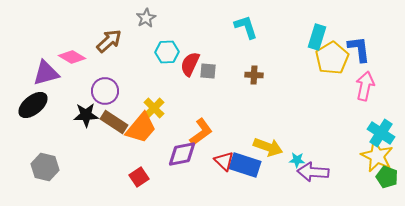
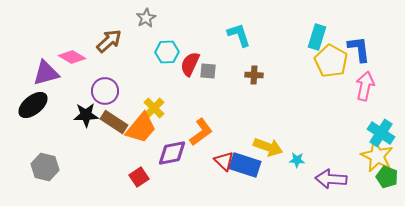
cyan L-shape: moved 7 px left, 8 px down
yellow pentagon: moved 1 px left, 3 px down; rotated 12 degrees counterclockwise
purple diamond: moved 10 px left, 1 px up
purple arrow: moved 18 px right, 7 px down
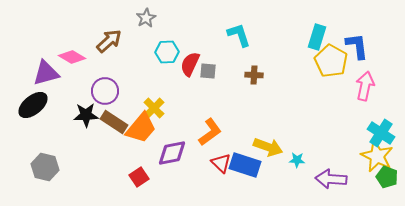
blue L-shape: moved 2 px left, 3 px up
orange L-shape: moved 9 px right
red triangle: moved 3 px left, 2 px down
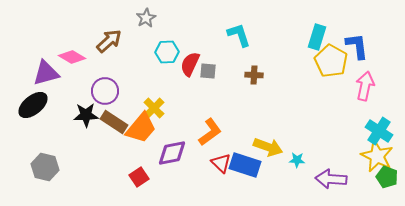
cyan cross: moved 2 px left, 2 px up
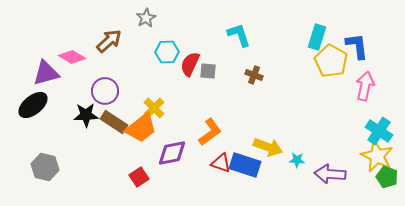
brown cross: rotated 18 degrees clockwise
orange trapezoid: rotated 12 degrees clockwise
red triangle: rotated 25 degrees counterclockwise
purple arrow: moved 1 px left, 5 px up
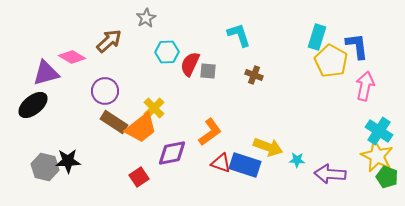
black star: moved 18 px left, 46 px down
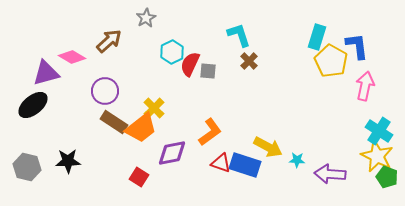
cyan hexagon: moved 5 px right; rotated 25 degrees counterclockwise
brown cross: moved 5 px left, 14 px up; rotated 24 degrees clockwise
yellow arrow: rotated 8 degrees clockwise
gray hexagon: moved 18 px left
red square: rotated 24 degrees counterclockwise
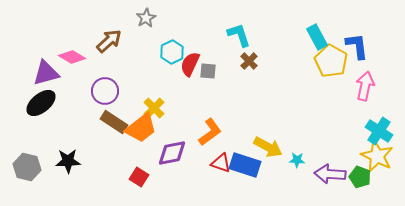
cyan rectangle: rotated 45 degrees counterclockwise
black ellipse: moved 8 px right, 2 px up
green pentagon: moved 27 px left
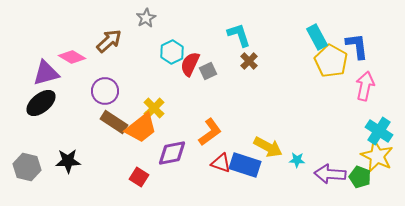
gray square: rotated 30 degrees counterclockwise
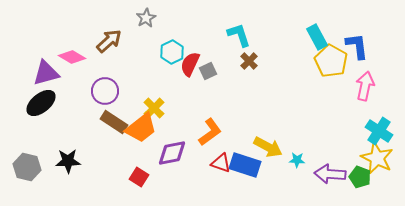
yellow star: moved 2 px down
